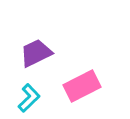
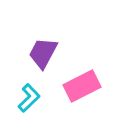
purple trapezoid: moved 7 px right; rotated 36 degrees counterclockwise
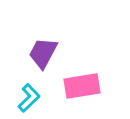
pink rectangle: rotated 18 degrees clockwise
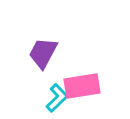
cyan L-shape: moved 28 px right
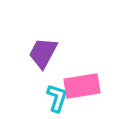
cyan L-shape: rotated 28 degrees counterclockwise
